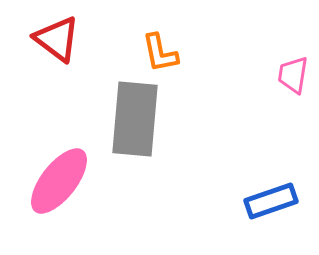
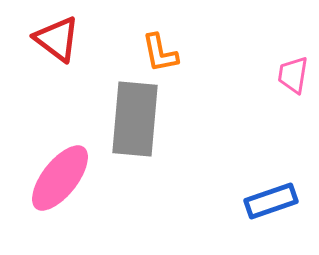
pink ellipse: moved 1 px right, 3 px up
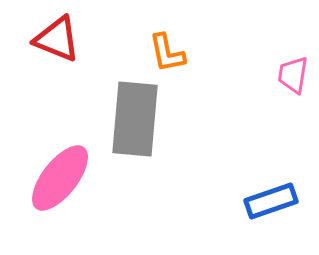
red triangle: rotated 15 degrees counterclockwise
orange L-shape: moved 7 px right
